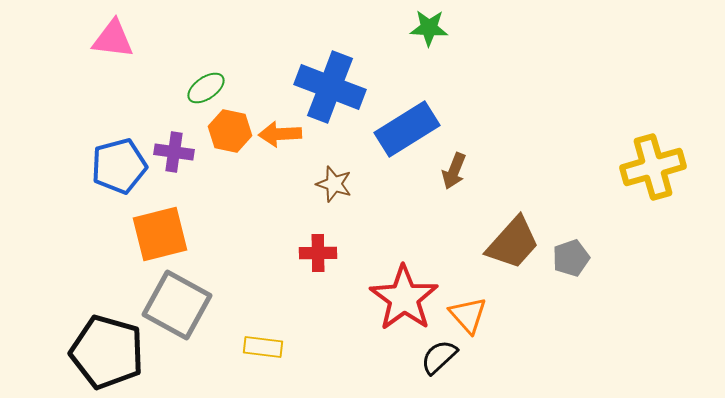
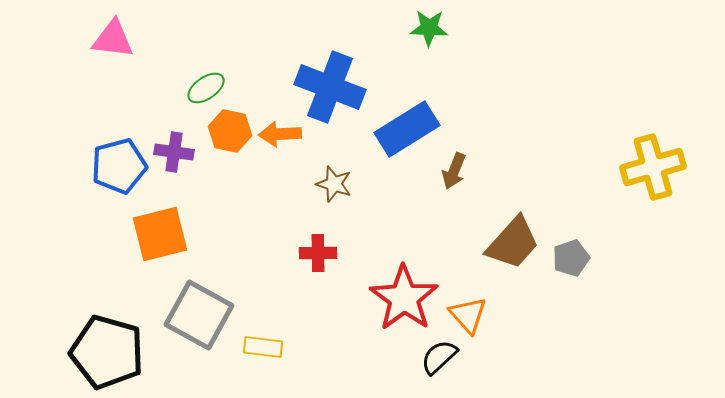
gray square: moved 22 px right, 10 px down
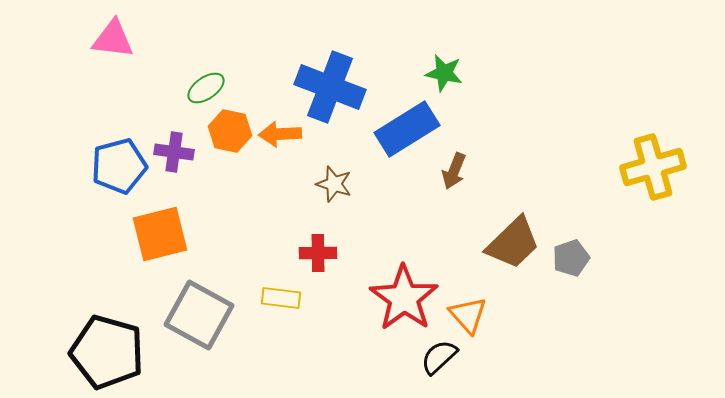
green star: moved 15 px right, 45 px down; rotated 9 degrees clockwise
brown trapezoid: rotated 4 degrees clockwise
yellow rectangle: moved 18 px right, 49 px up
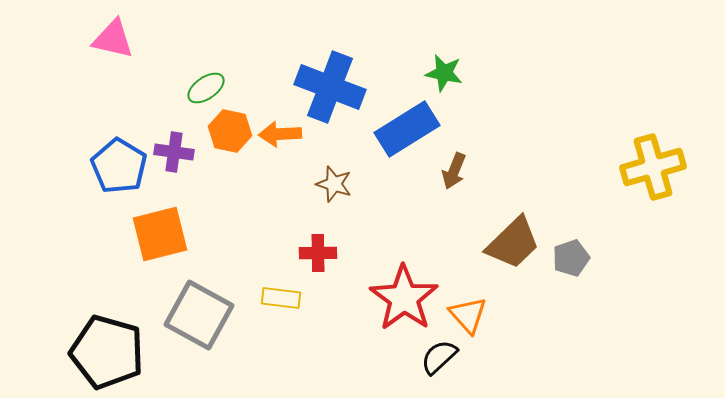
pink triangle: rotated 6 degrees clockwise
blue pentagon: rotated 26 degrees counterclockwise
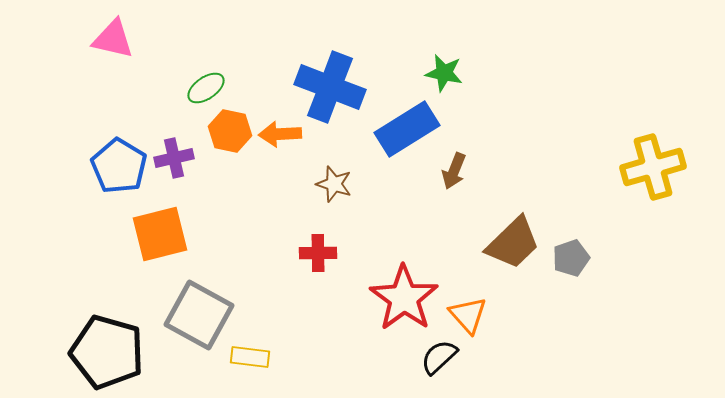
purple cross: moved 6 px down; rotated 21 degrees counterclockwise
yellow rectangle: moved 31 px left, 59 px down
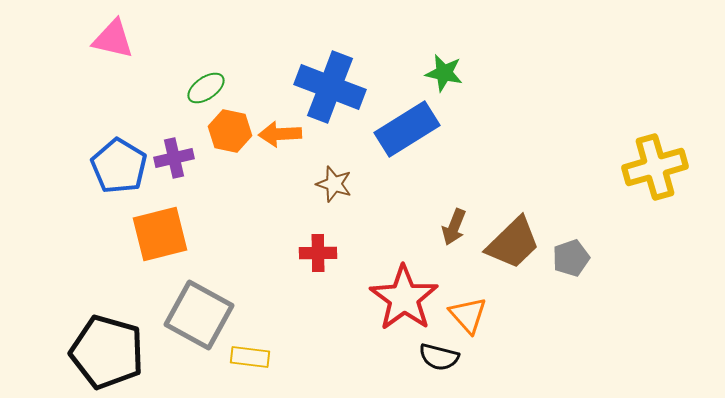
yellow cross: moved 2 px right
brown arrow: moved 56 px down
black semicircle: rotated 123 degrees counterclockwise
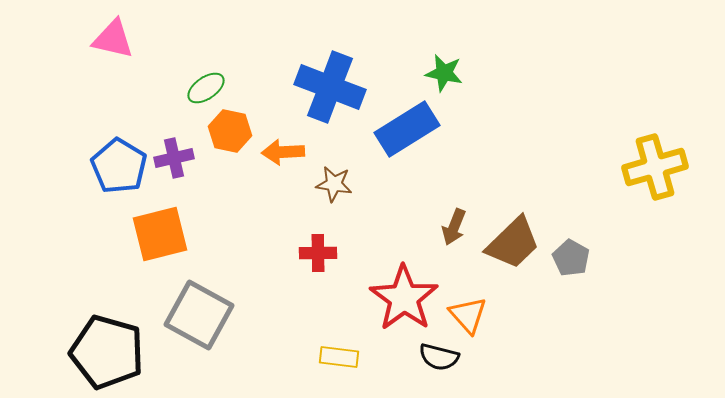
orange arrow: moved 3 px right, 18 px down
brown star: rotated 9 degrees counterclockwise
gray pentagon: rotated 24 degrees counterclockwise
yellow rectangle: moved 89 px right
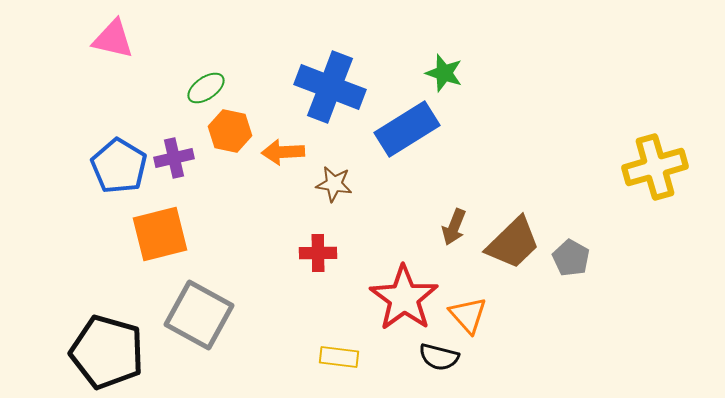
green star: rotated 6 degrees clockwise
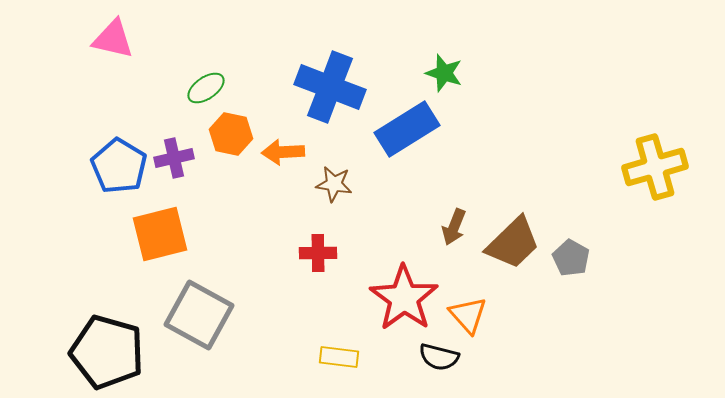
orange hexagon: moved 1 px right, 3 px down
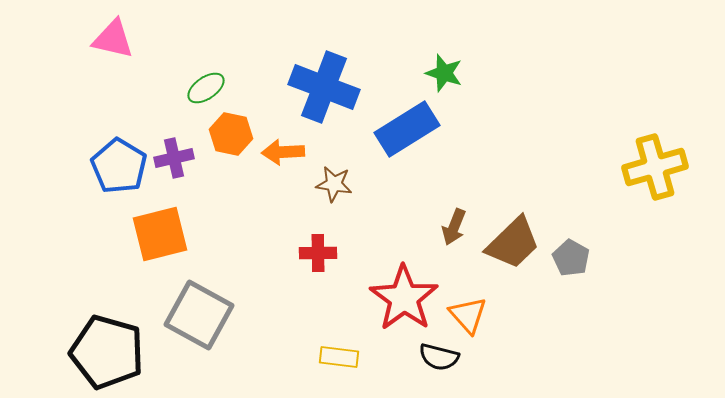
blue cross: moved 6 px left
